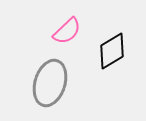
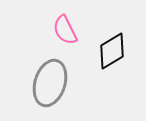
pink semicircle: moved 2 px left, 1 px up; rotated 108 degrees clockwise
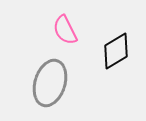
black diamond: moved 4 px right
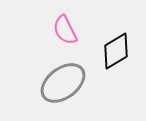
gray ellipse: moved 13 px right; rotated 36 degrees clockwise
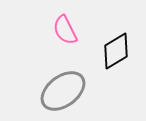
gray ellipse: moved 8 px down
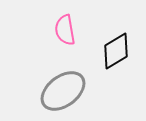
pink semicircle: rotated 16 degrees clockwise
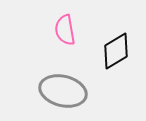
gray ellipse: rotated 51 degrees clockwise
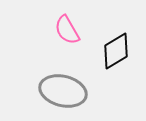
pink semicircle: moved 2 px right; rotated 20 degrees counterclockwise
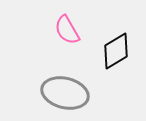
gray ellipse: moved 2 px right, 2 px down
